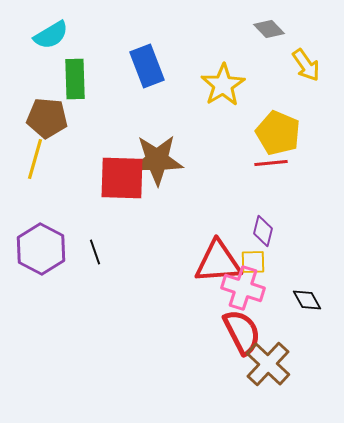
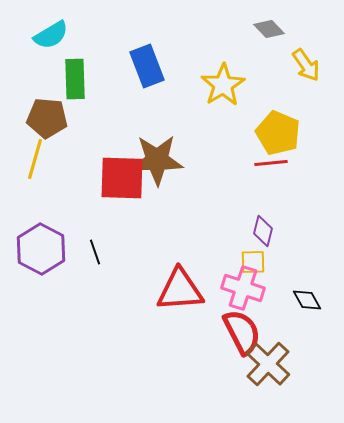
red triangle: moved 38 px left, 28 px down
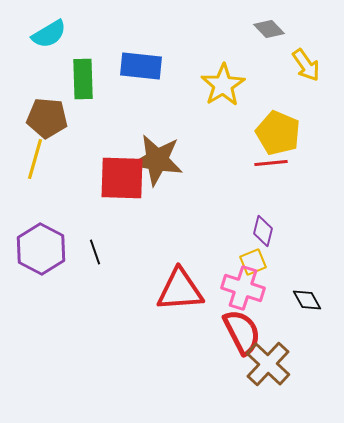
cyan semicircle: moved 2 px left, 1 px up
blue rectangle: moved 6 px left; rotated 63 degrees counterclockwise
green rectangle: moved 8 px right
brown star: rotated 10 degrees clockwise
yellow square: rotated 20 degrees counterclockwise
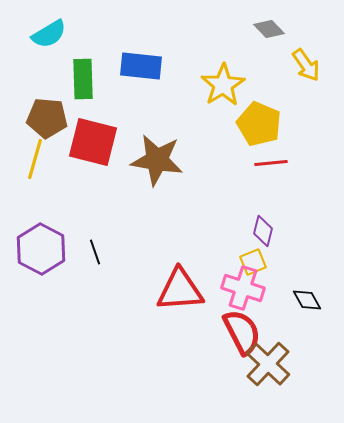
yellow pentagon: moved 19 px left, 9 px up
red square: moved 29 px left, 36 px up; rotated 12 degrees clockwise
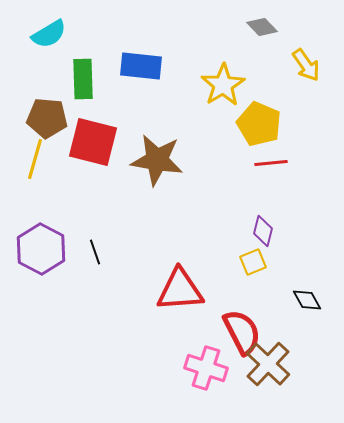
gray diamond: moved 7 px left, 2 px up
pink cross: moved 37 px left, 80 px down
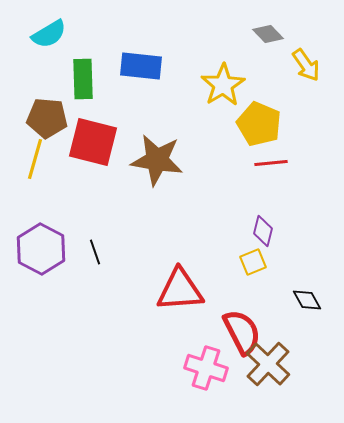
gray diamond: moved 6 px right, 7 px down
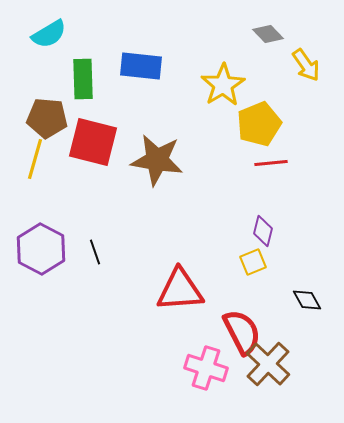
yellow pentagon: rotated 27 degrees clockwise
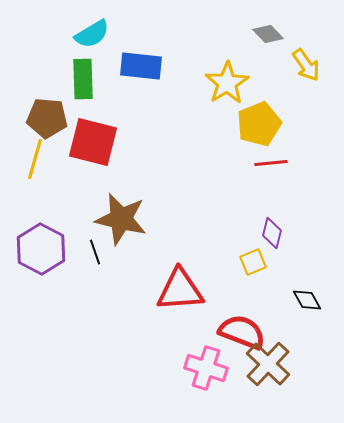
cyan semicircle: moved 43 px right
yellow star: moved 4 px right, 2 px up
brown star: moved 36 px left, 59 px down; rotated 4 degrees clockwise
purple diamond: moved 9 px right, 2 px down
red semicircle: rotated 42 degrees counterclockwise
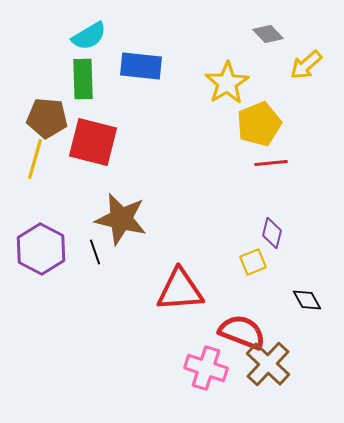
cyan semicircle: moved 3 px left, 2 px down
yellow arrow: rotated 84 degrees clockwise
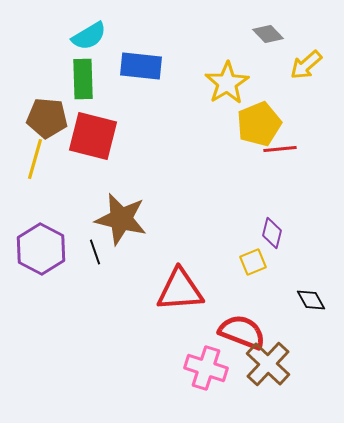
red square: moved 6 px up
red line: moved 9 px right, 14 px up
black diamond: moved 4 px right
